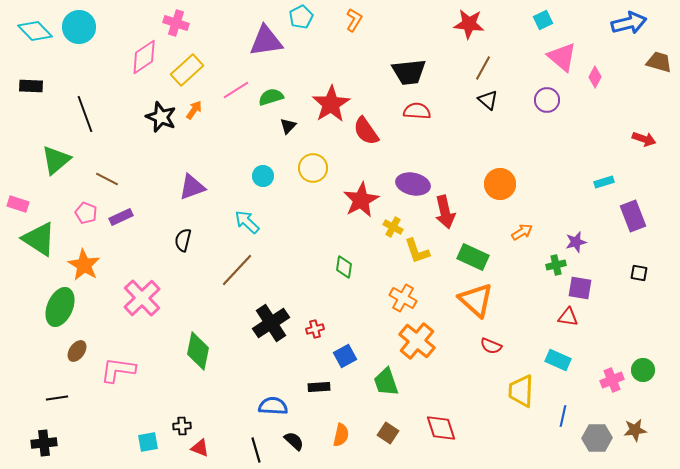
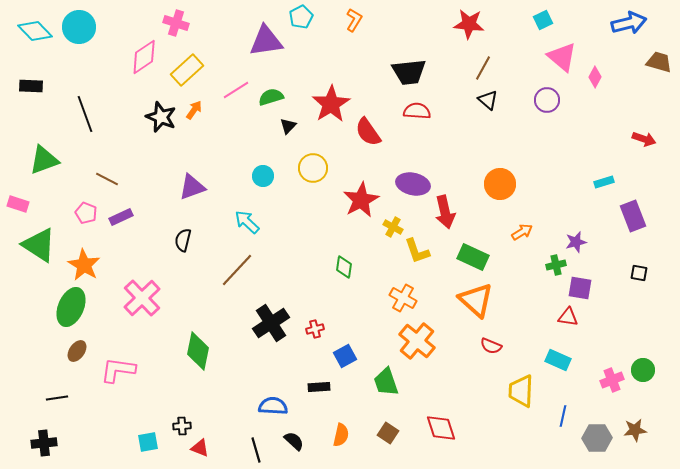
red semicircle at (366, 131): moved 2 px right, 1 px down
green triangle at (56, 160): moved 12 px left; rotated 20 degrees clockwise
green triangle at (39, 239): moved 6 px down
green ellipse at (60, 307): moved 11 px right
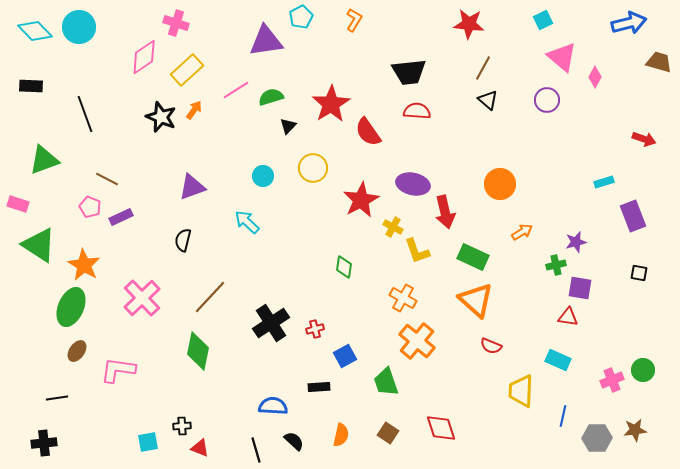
pink pentagon at (86, 213): moved 4 px right, 6 px up
brown line at (237, 270): moved 27 px left, 27 px down
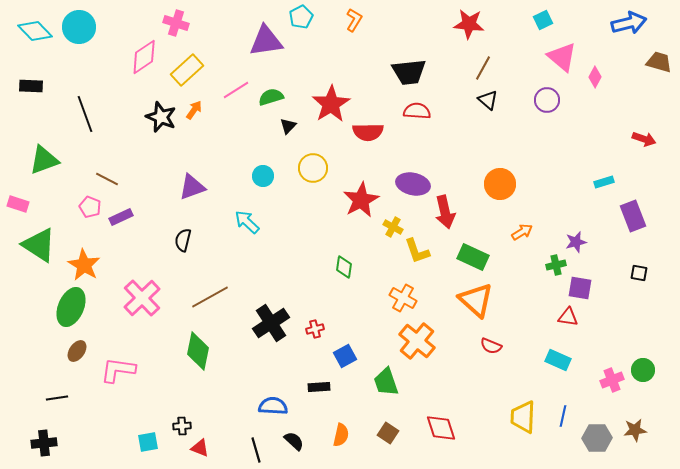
red semicircle at (368, 132): rotated 56 degrees counterclockwise
brown line at (210, 297): rotated 18 degrees clockwise
yellow trapezoid at (521, 391): moved 2 px right, 26 px down
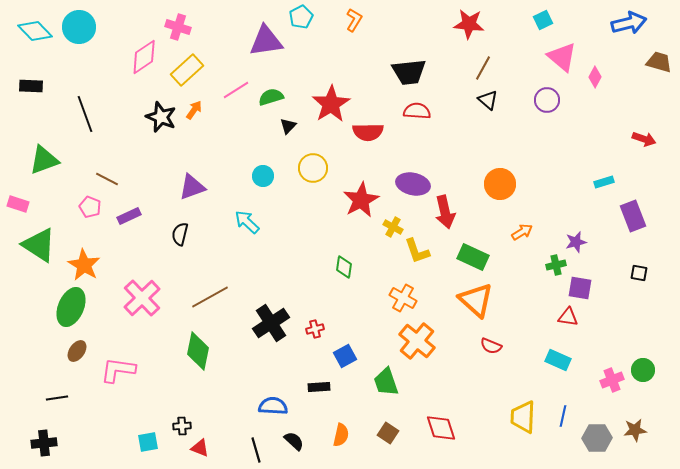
pink cross at (176, 23): moved 2 px right, 4 px down
purple rectangle at (121, 217): moved 8 px right, 1 px up
black semicircle at (183, 240): moved 3 px left, 6 px up
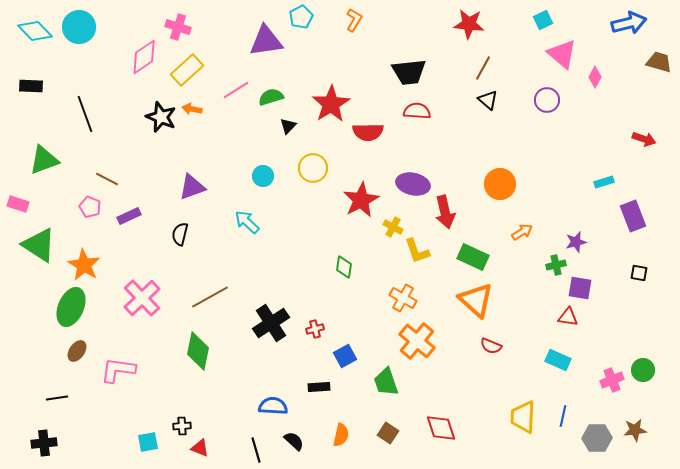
pink triangle at (562, 57): moved 3 px up
orange arrow at (194, 110): moved 2 px left, 1 px up; rotated 114 degrees counterclockwise
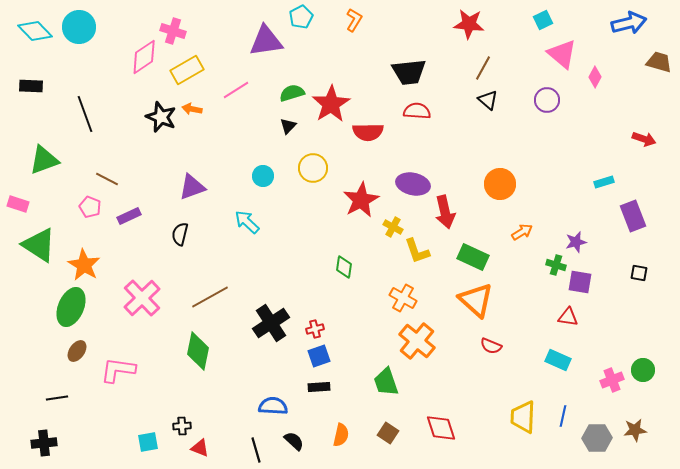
pink cross at (178, 27): moved 5 px left, 4 px down
yellow rectangle at (187, 70): rotated 12 degrees clockwise
green semicircle at (271, 97): moved 21 px right, 4 px up
green cross at (556, 265): rotated 30 degrees clockwise
purple square at (580, 288): moved 6 px up
blue square at (345, 356): moved 26 px left; rotated 10 degrees clockwise
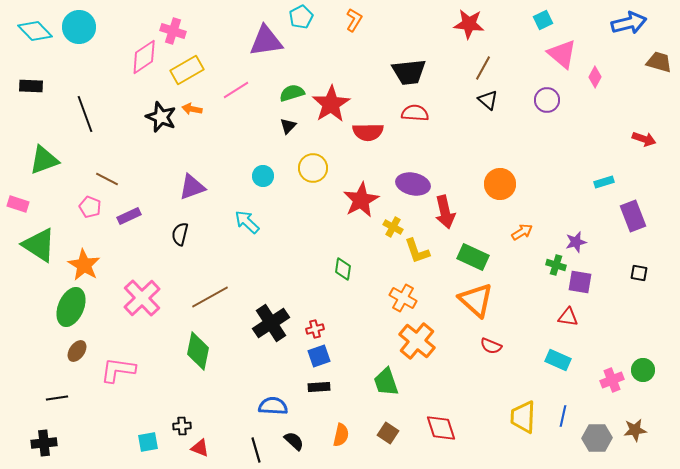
red semicircle at (417, 111): moved 2 px left, 2 px down
green diamond at (344, 267): moved 1 px left, 2 px down
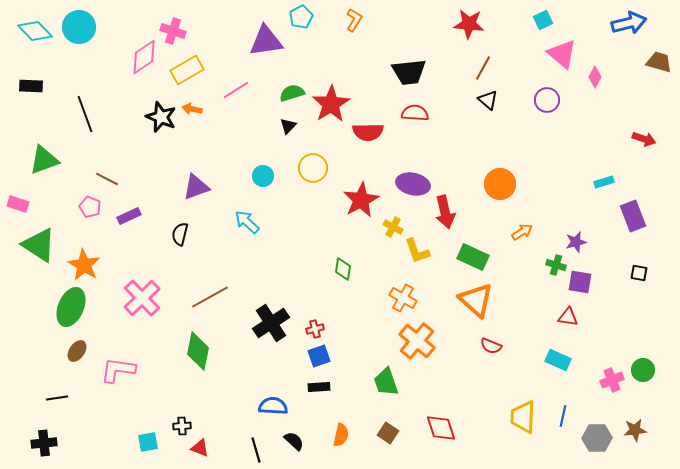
purple triangle at (192, 187): moved 4 px right
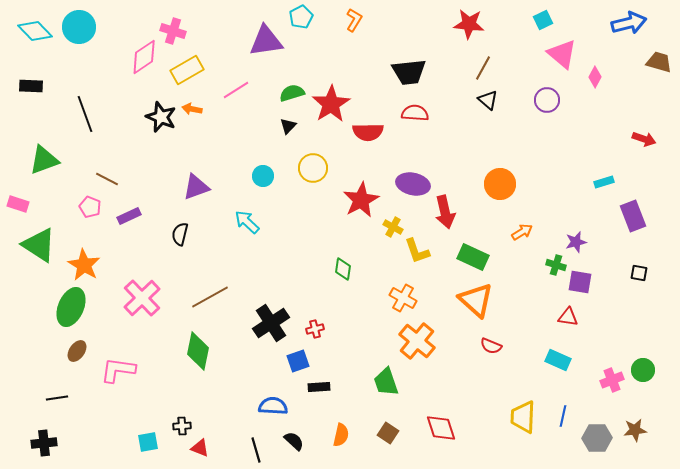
blue square at (319, 356): moved 21 px left, 5 px down
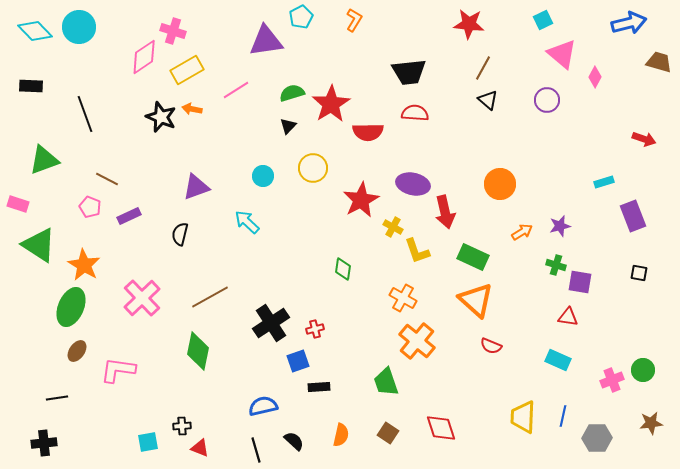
purple star at (576, 242): moved 16 px left, 16 px up
blue semicircle at (273, 406): moved 10 px left; rotated 16 degrees counterclockwise
brown star at (635, 430): moved 16 px right, 7 px up
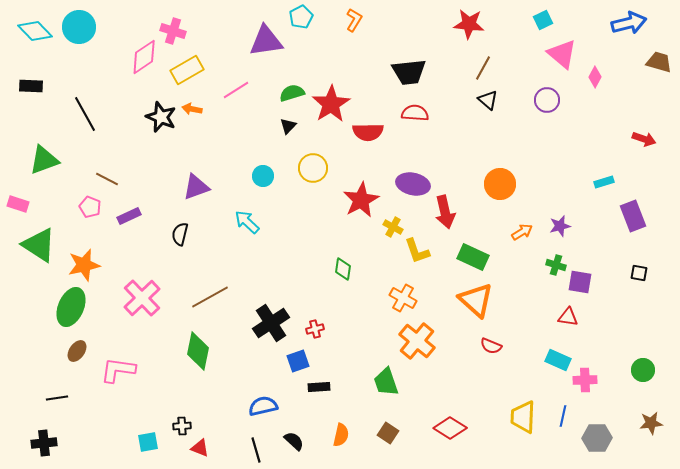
black line at (85, 114): rotated 9 degrees counterclockwise
orange star at (84, 265): rotated 28 degrees clockwise
pink cross at (612, 380): moved 27 px left; rotated 20 degrees clockwise
red diamond at (441, 428): moved 9 px right; rotated 40 degrees counterclockwise
